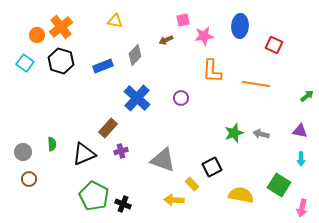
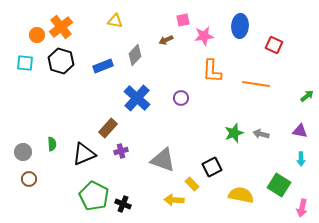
cyan square: rotated 30 degrees counterclockwise
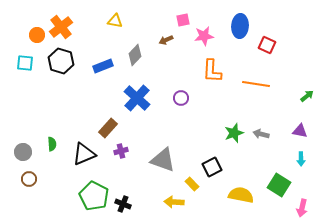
red square: moved 7 px left
yellow arrow: moved 2 px down
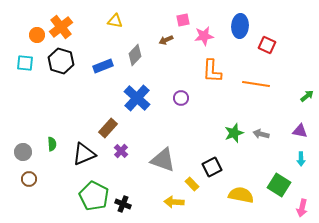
purple cross: rotated 32 degrees counterclockwise
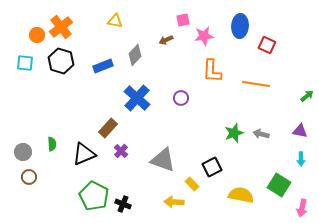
brown circle: moved 2 px up
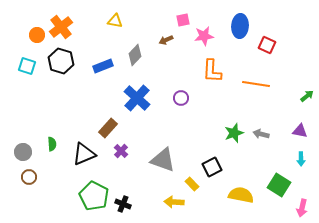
cyan square: moved 2 px right, 3 px down; rotated 12 degrees clockwise
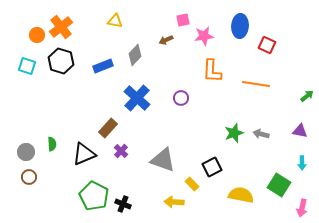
gray circle: moved 3 px right
cyan arrow: moved 1 px right, 4 px down
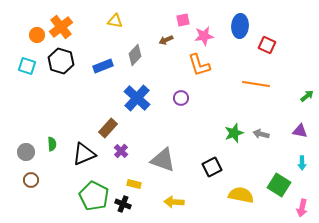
orange L-shape: moved 13 px left, 6 px up; rotated 20 degrees counterclockwise
brown circle: moved 2 px right, 3 px down
yellow rectangle: moved 58 px left; rotated 32 degrees counterclockwise
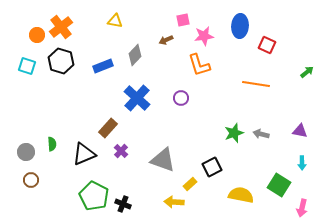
green arrow: moved 24 px up
yellow rectangle: moved 56 px right; rotated 56 degrees counterclockwise
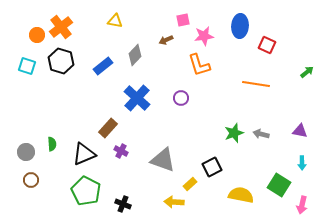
blue rectangle: rotated 18 degrees counterclockwise
purple cross: rotated 16 degrees counterclockwise
green pentagon: moved 8 px left, 5 px up
pink arrow: moved 3 px up
